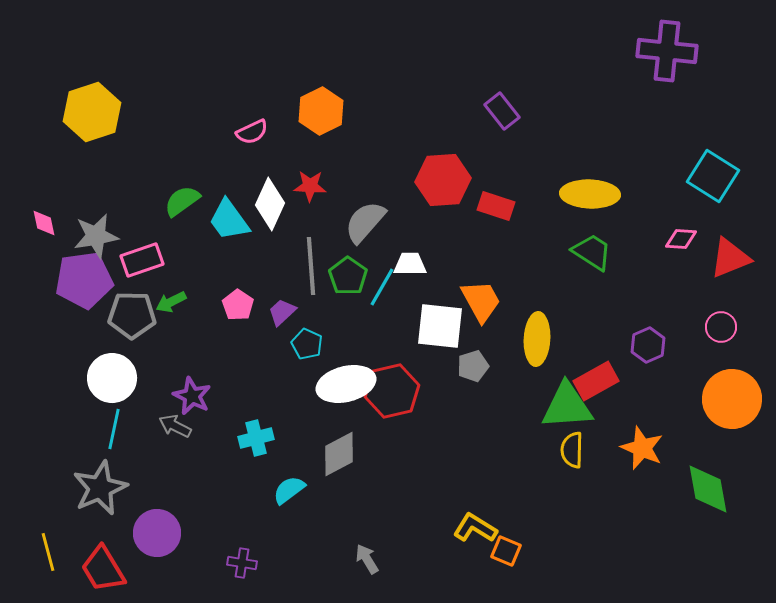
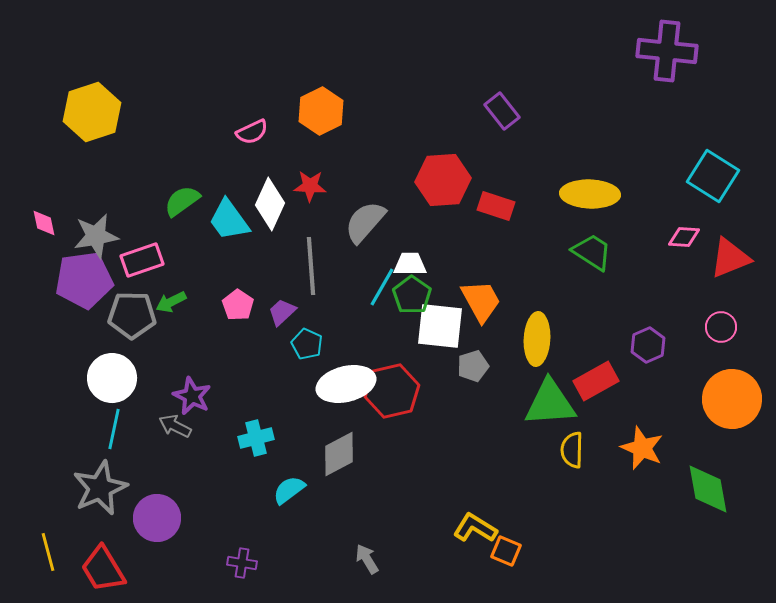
pink diamond at (681, 239): moved 3 px right, 2 px up
green pentagon at (348, 276): moved 64 px right, 19 px down
green triangle at (567, 406): moved 17 px left, 3 px up
purple circle at (157, 533): moved 15 px up
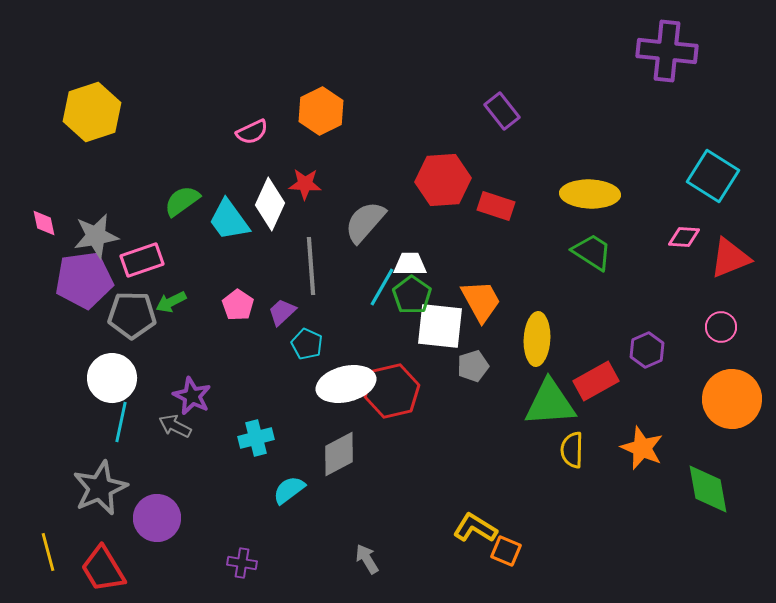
red star at (310, 186): moved 5 px left, 2 px up
purple hexagon at (648, 345): moved 1 px left, 5 px down
cyan line at (114, 429): moved 7 px right, 7 px up
